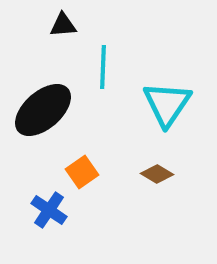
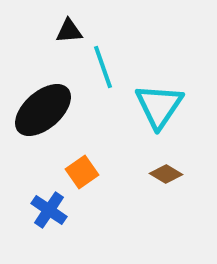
black triangle: moved 6 px right, 6 px down
cyan line: rotated 21 degrees counterclockwise
cyan triangle: moved 8 px left, 2 px down
brown diamond: moved 9 px right
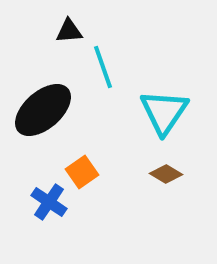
cyan triangle: moved 5 px right, 6 px down
blue cross: moved 8 px up
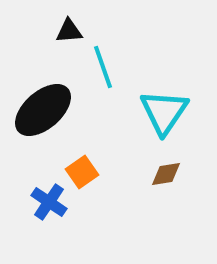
brown diamond: rotated 40 degrees counterclockwise
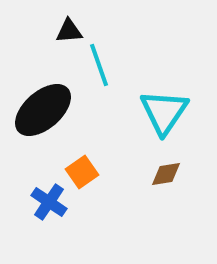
cyan line: moved 4 px left, 2 px up
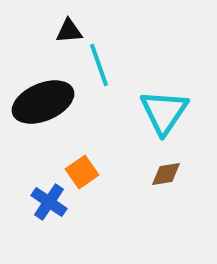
black ellipse: moved 8 px up; rotated 18 degrees clockwise
